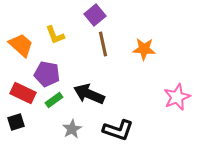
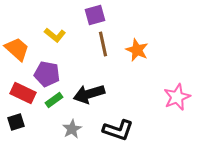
purple square: rotated 25 degrees clockwise
yellow L-shape: rotated 30 degrees counterclockwise
orange trapezoid: moved 4 px left, 4 px down
orange star: moved 7 px left, 1 px down; rotated 20 degrees clockwise
black arrow: rotated 40 degrees counterclockwise
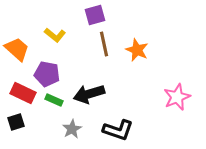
brown line: moved 1 px right
green rectangle: rotated 60 degrees clockwise
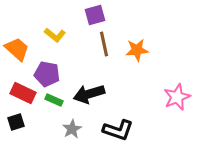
orange star: rotated 30 degrees counterclockwise
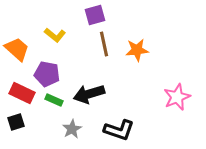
red rectangle: moved 1 px left
black L-shape: moved 1 px right
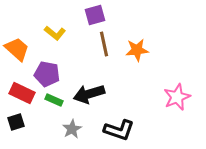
yellow L-shape: moved 2 px up
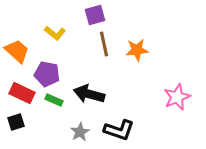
orange trapezoid: moved 2 px down
black arrow: rotated 32 degrees clockwise
gray star: moved 8 px right, 3 px down
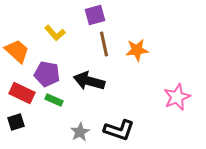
yellow L-shape: rotated 10 degrees clockwise
black arrow: moved 13 px up
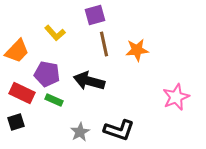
orange trapezoid: rotated 92 degrees clockwise
pink star: moved 1 px left
